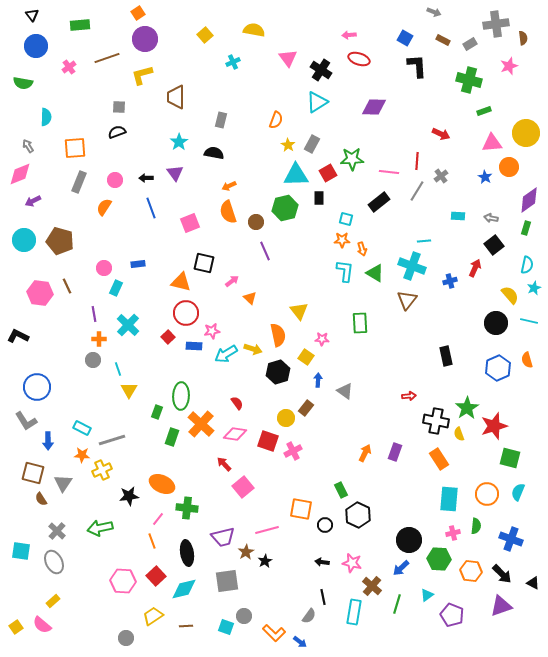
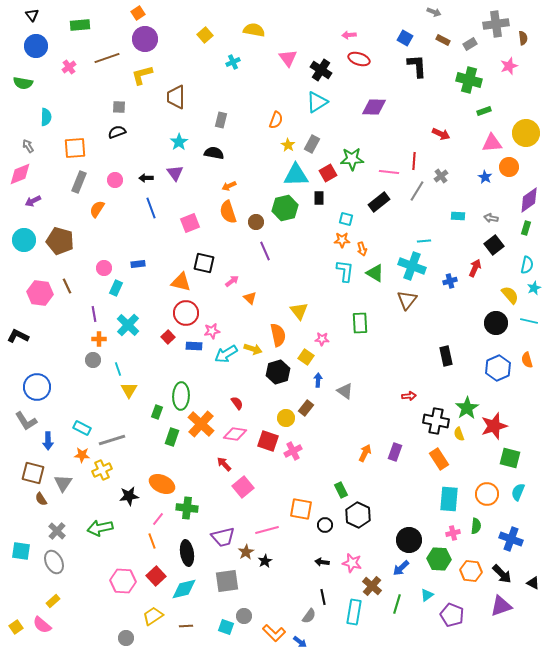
red line at (417, 161): moved 3 px left
orange semicircle at (104, 207): moved 7 px left, 2 px down
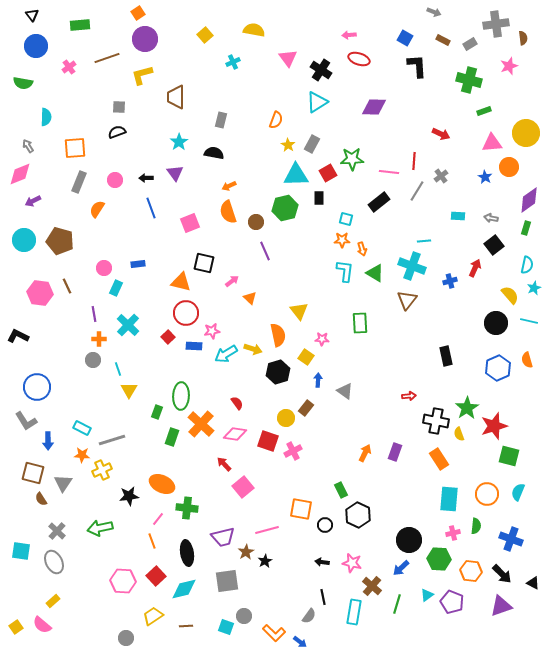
green square at (510, 458): moved 1 px left, 2 px up
purple pentagon at (452, 615): moved 13 px up
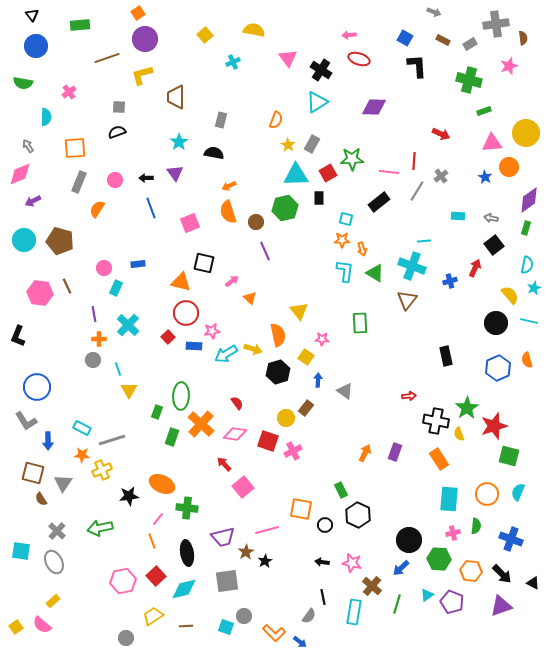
pink cross at (69, 67): moved 25 px down
black L-shape at (18, 336): rotated 95 degrees counterclockwise
pink hexagon at (123, 581): rotated 15 degrees counterclockwise
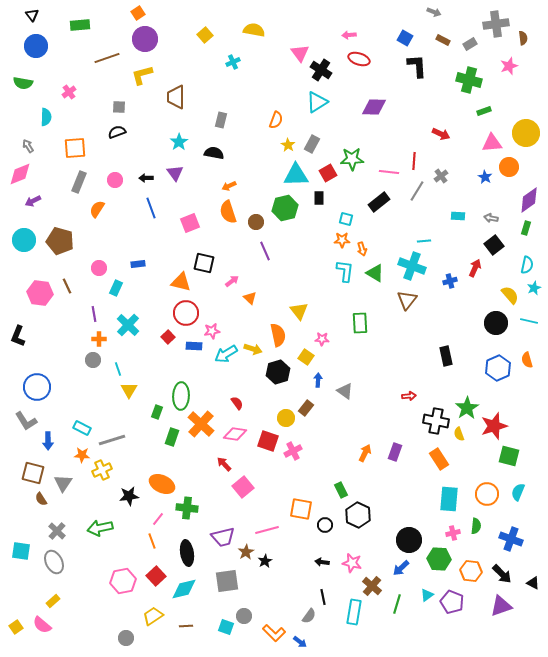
pink triangle at (288, 58): moved 12 px right, 5 px up
pink circle at (104, 268): moved 5 px left
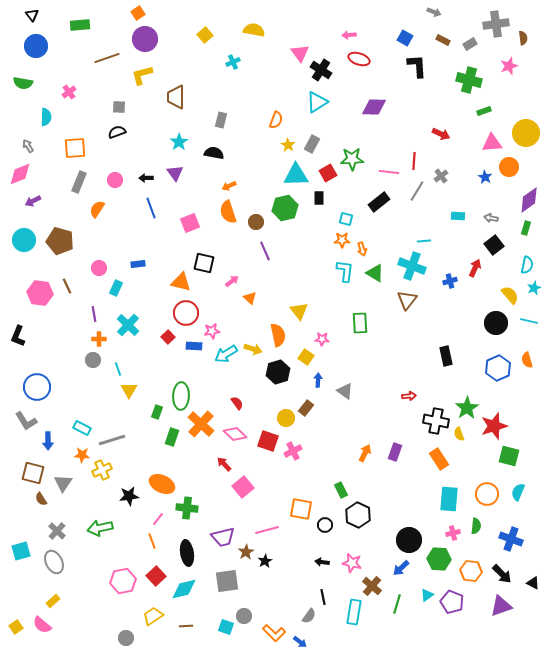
pink diamond at (235, 434): rotated 35 degrees clockwise
cyan square at (21, 551): rotated 24 degrees counterclockwise
